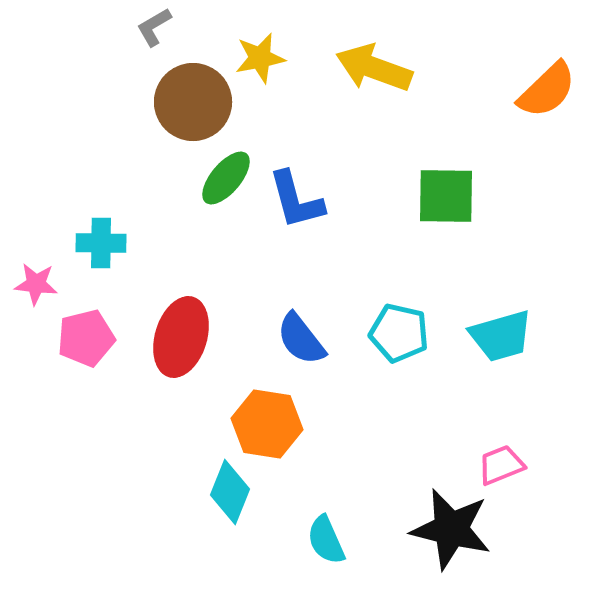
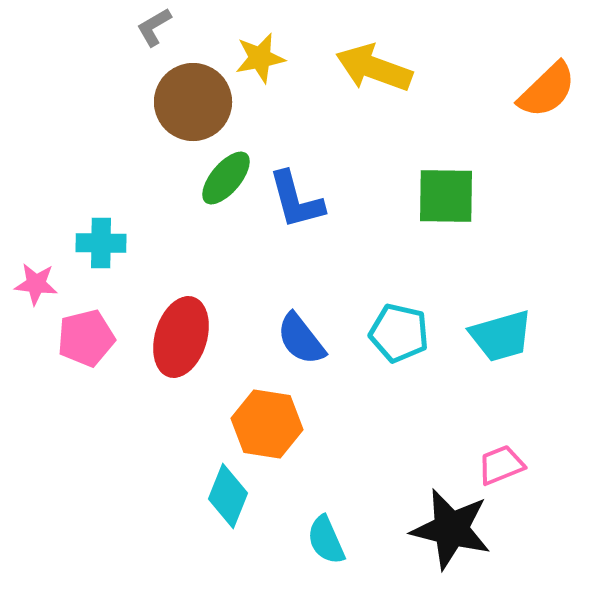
cyan diamond: moved 2 px left, 4 px down
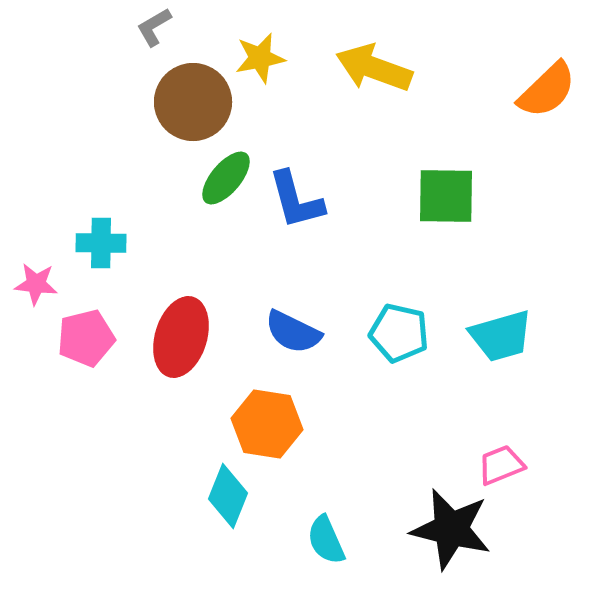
blue semicircle: moved 8 px left, 7 px up; rotated 26 degrees counterclockwise
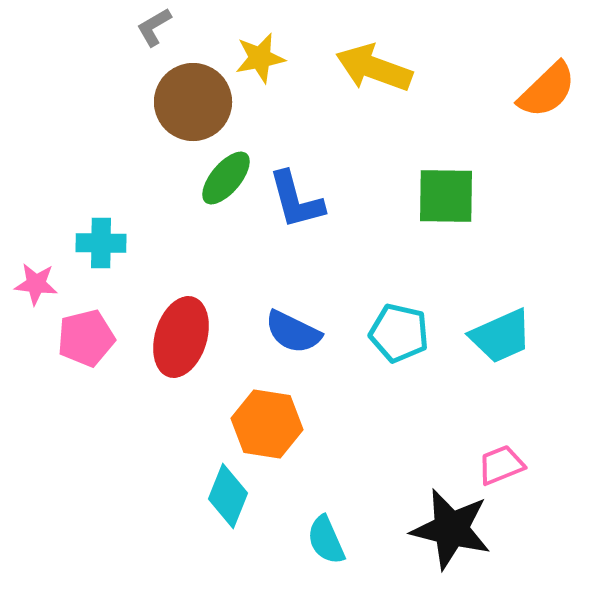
cyan trapezoid: rotated 8 degrees counterclockwise
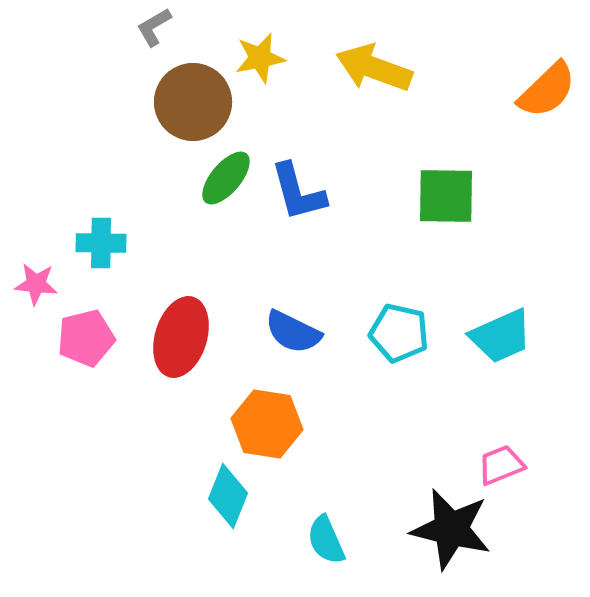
blue L-shape: moved 2 px right, 8 px up
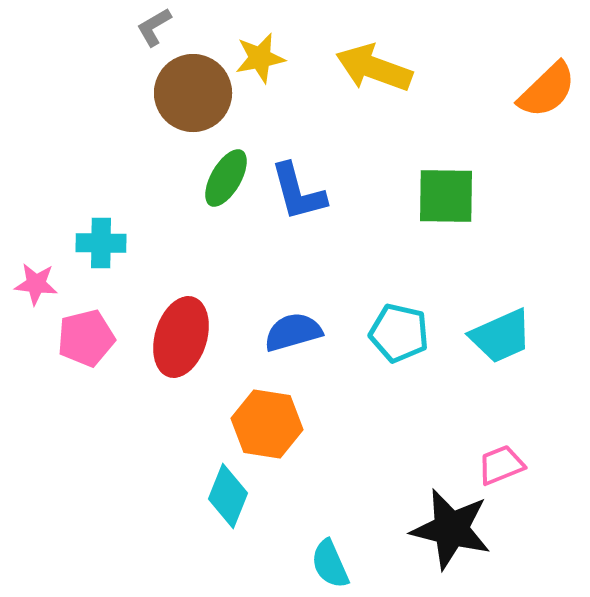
brown circle: moved 9 px up
green ellipse: rotated 10 degrees counterclockwise
blue semicircle: rotated 138 degrees clockwise
cyan semicircle: moved 4 px right, 24 px down
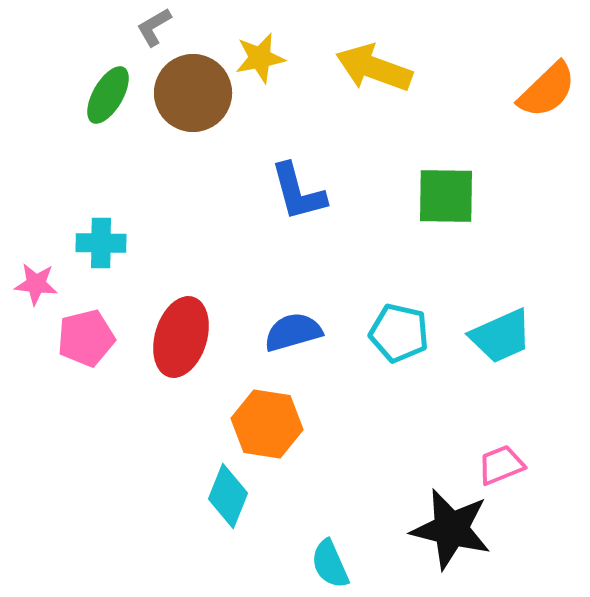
green ellipse: moved 118 px left, 83 px up
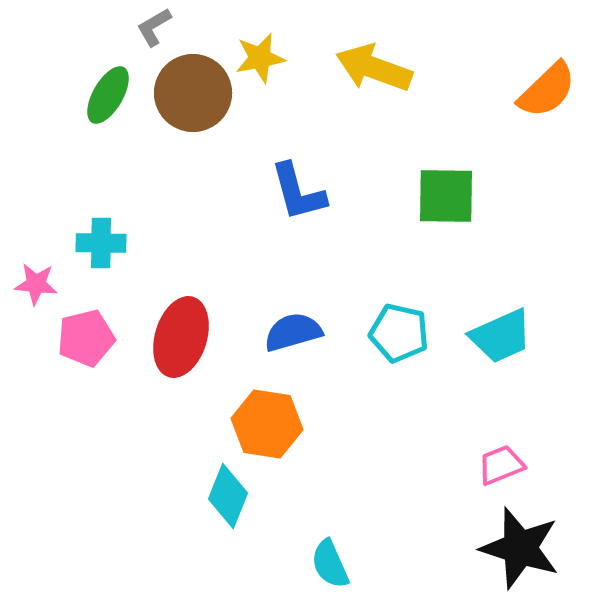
black star: moved 69 px right, 19 px down; rotated 4 degrees clockwise
